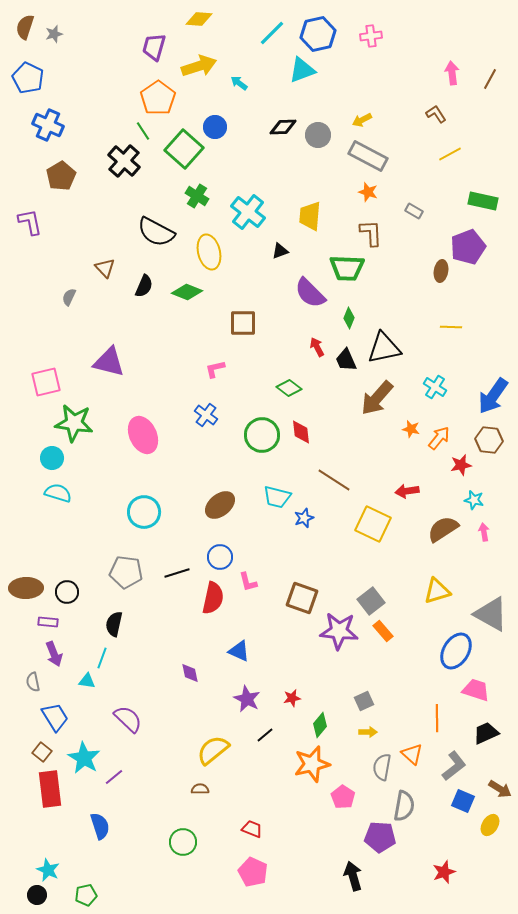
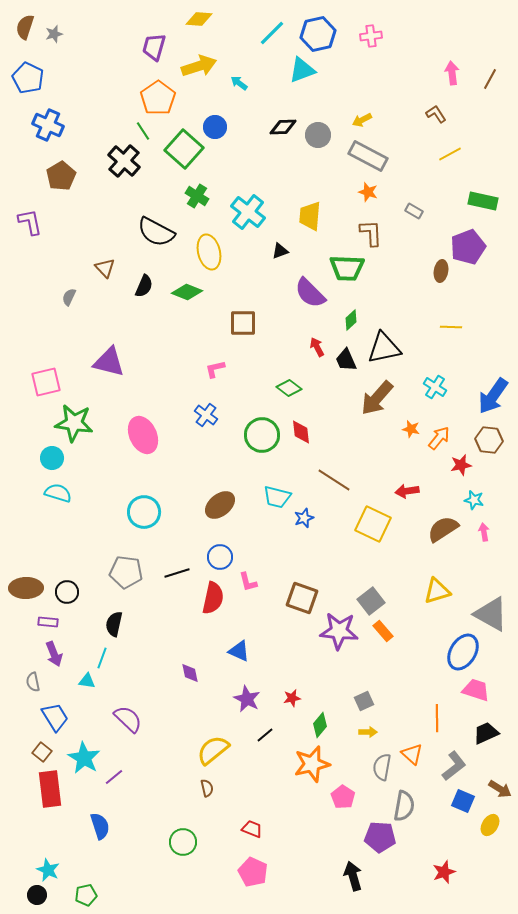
green diamond at (349, 318): moved 2 px right, 2 px down; rotated 25 degrees clockwise
blue ellipse at (456, 651): moved 7 px right, 1 px down
brown semicircle at (200, 789): moved 7 px right, 1 px up; rotated 78 degrees clockwise
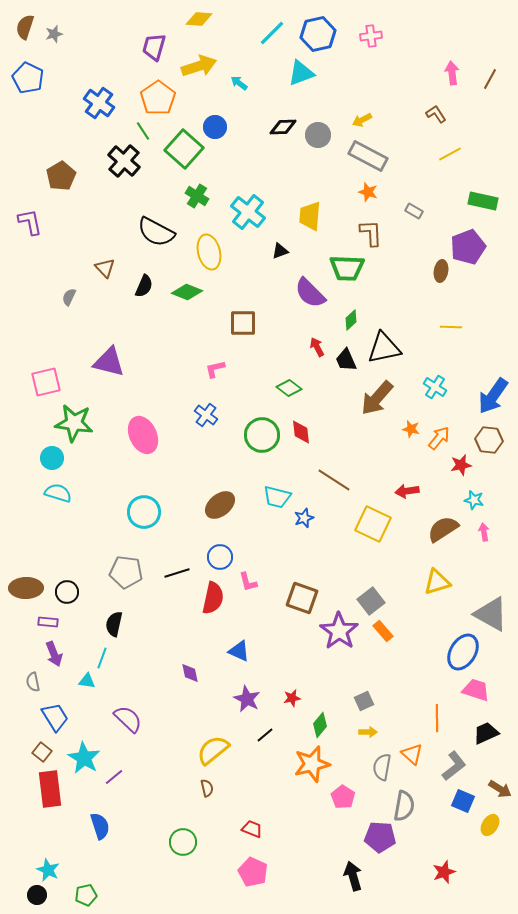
cyan triangle at (302, 70): moved 1 px left, 3 px down
blue cross at (48, 125): moved 51 px right, 22 px up; rotated 12 degrees clockwise
yellow triangle at (437, 591): moved 9 px up
purple star at (339, 631): rotated 30 degrees clockwise
